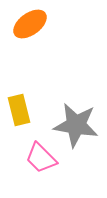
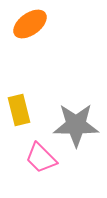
gray star: rotated 9 degrees counterclockwise
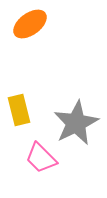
gray star: moved 2 px up; rotated 27 degrees counterclockwise
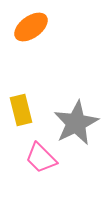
orange ellipse: moved 1 px right, 3 px down
yellow rectangle: moved 2 px right
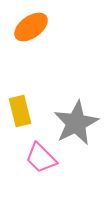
yellow rectangle: moved 1 px left, 1 px down
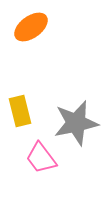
gray star: rotated 15 degrees clockwise
pink trapezoid: rotated 8 degrees clockwise
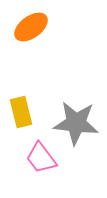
yellow rectangle: moved 1 px right, 1 px down
gray star: rotated 18 degrees clockwise
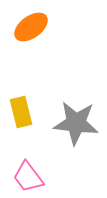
pink trapezoid: moved 13 px left, 19 px down
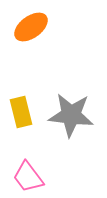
gray star: moved 5 px left, 8 px up
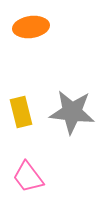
orange ellipse: rotated 28 degrees clockwise
gray star: moved 1 px right, 3 px up
